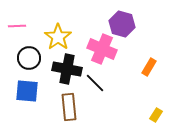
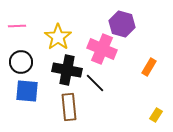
black circle: moved 8 px left, 4 px down
black cross: moved 1 px down
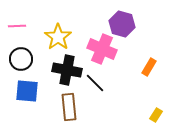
black circle: moved 3 px up
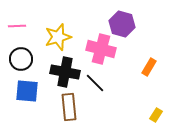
yellow star: rotated 20 degrees clockwise
pink cross: moved 1 px left; rotated 8 degrees counterclockwise
black cross: moved 2 px left, 2 px down
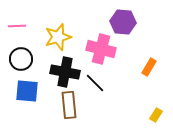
purple hexagon: moved 1 px right, 2 px up; rotated 10 degrees counterclockwise
brown rectangle: moved 2 px up
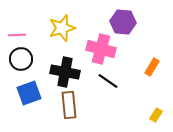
pink line: moved 9 px down
yellow star: moved 4 px right, 9 px up
orange rectangle: moved 3 px right
black line: moved 13 px right, 2 px up; rotated 10 degrees counterclockwise
blue square: moved 2 px right, 2 px down; rotated 25 degrees counterclockwise
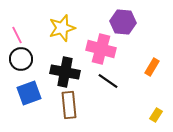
pink line: rotated 66 degrees clockwise
